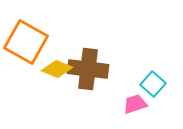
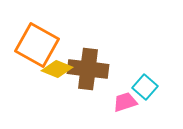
orange square: moved 11 px right, 3 px down
cyan square: moved 8 px left, 3 px down
pink trapezoid: moved 10 px left, 2 px up
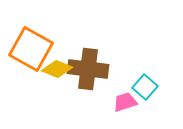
orange square: moved 6 px left, 4 px down
